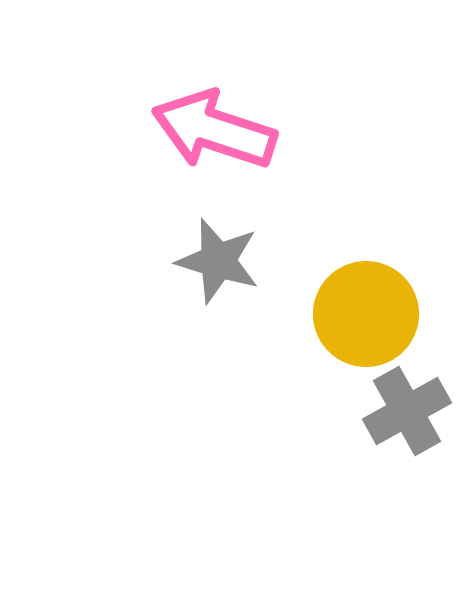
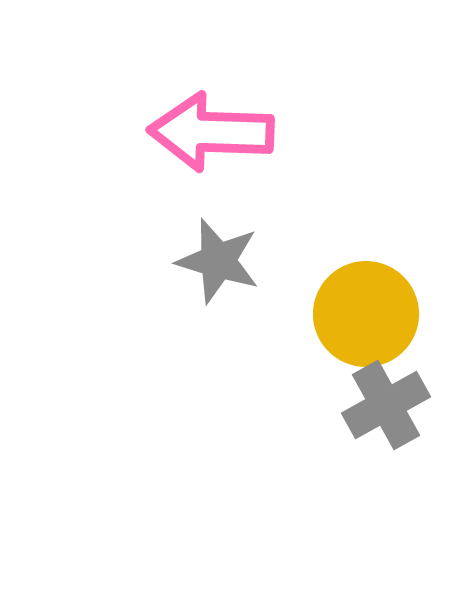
pink arrow: moved 3 px left, 2 px down; rotated 16 degrees counterclockwise
gray cross: moved 21 px left, 6 px up
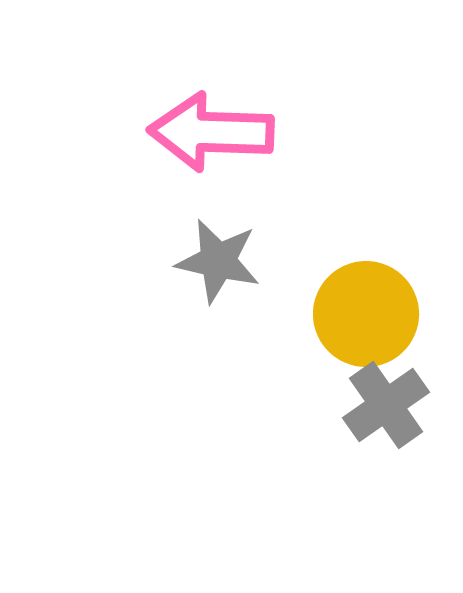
gray star: rotated 4 degrees counterclockwise
gray cross: rotated 6 degrees counterclockwise
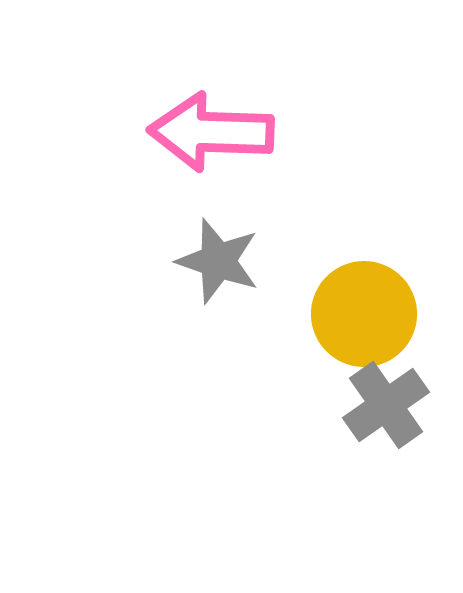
gray star: rotated 6 degrees clockwise
yellow circle: moved 2 px left
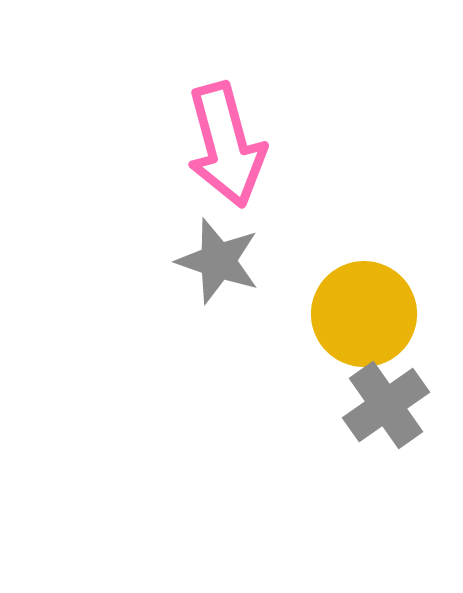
pink arrow: moved 15 px right, 13 px down; rotated 107 degrees counterclockwise
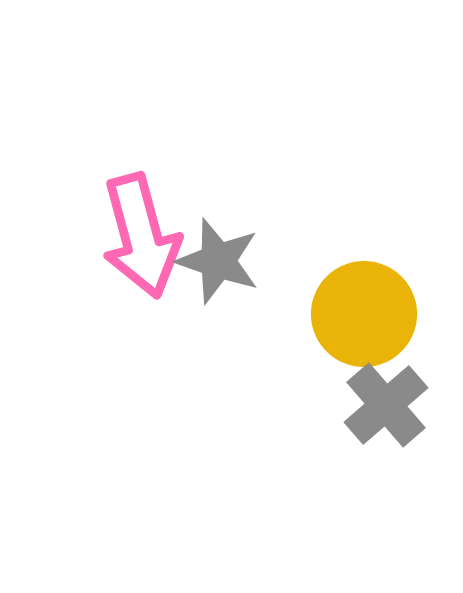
pink arrow: moved 85 px left, 91 px down
gray cross: rotated 6 degrees counterclockwise
